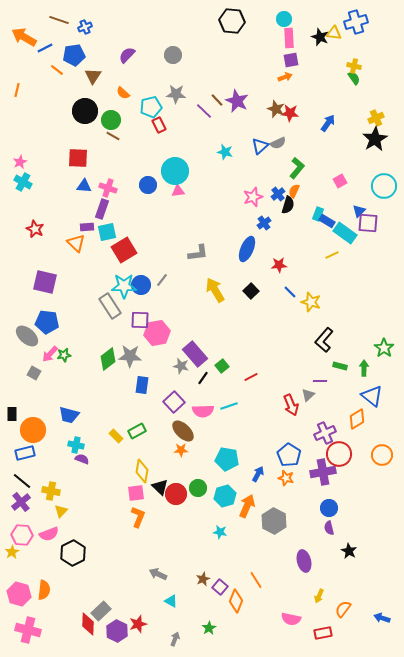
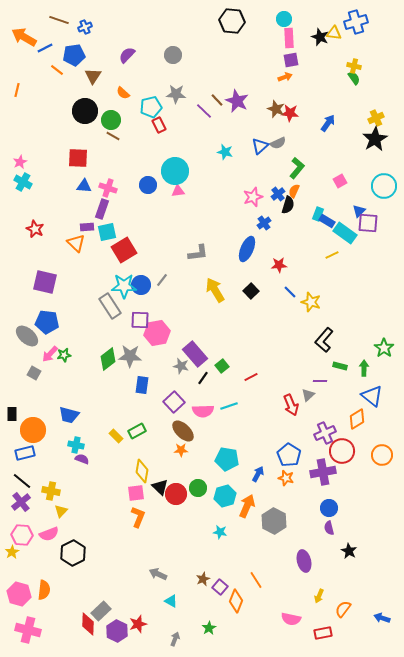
red circle at (339, 454): moved 3 px right, 3 px up
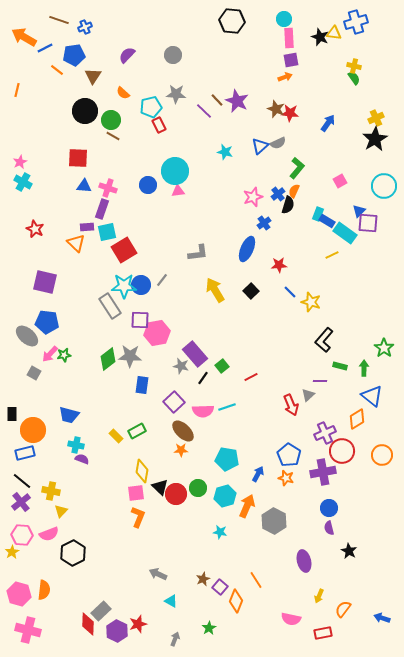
cyan line at (229, 406): moved 2 px left, 1 px down
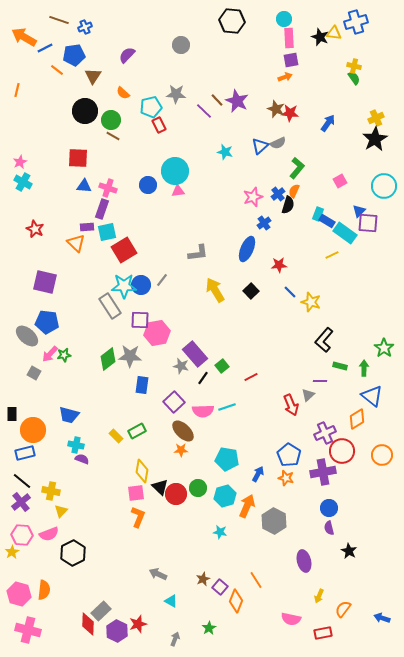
gray circle at (173, 55): moved 8 px right, 10 px up
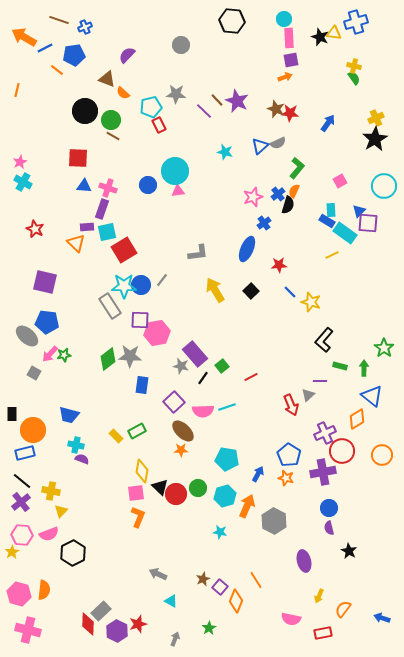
brown triangle at (93, 76): moved 14 px right, 3 px down; rotated 42 degrees counterclockwise
cyan rectangle at (318, 214): moved 13 px right, 4 px up; rotated 24 degrees counterclockwise
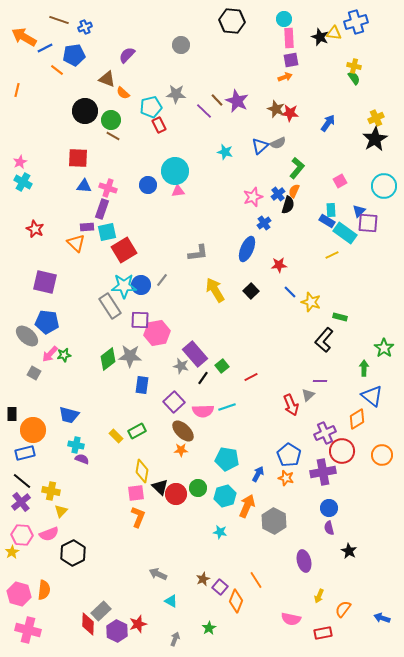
green rectangle at (340, 366): moved 49 px up
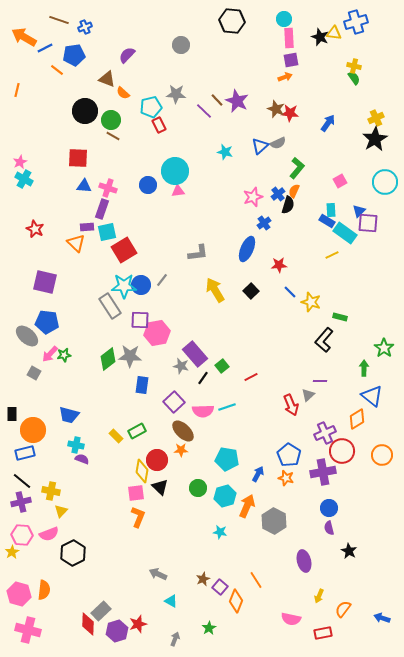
cyan cross at (23, 182): moved 1 px right, 3 px up
cyan circle at (384, 186): moved 1 px right, 4 px up
red circle at (176, 494): moved 19 px left, 34 px up
purple cross at (21, 502): rotated 24 degrees clockwise
purple hexagon at (117, 631): rotated 15 degrees clockwise
